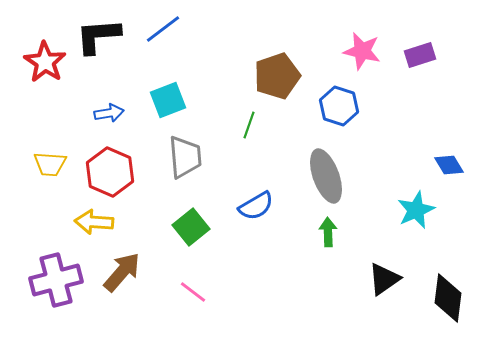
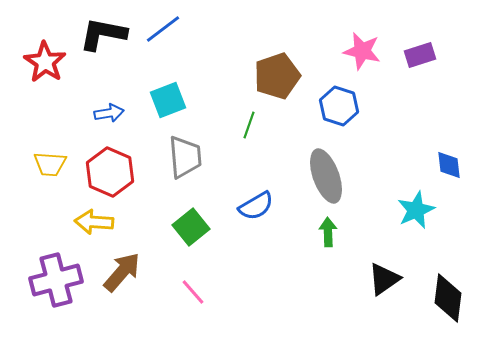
black L-shape: moved 5 px right, 2 px up; rotated 15 degrees clockwise
blue diamond: rotated 24 degrees clockwise
pink line: rotated 12 degrees clockwise
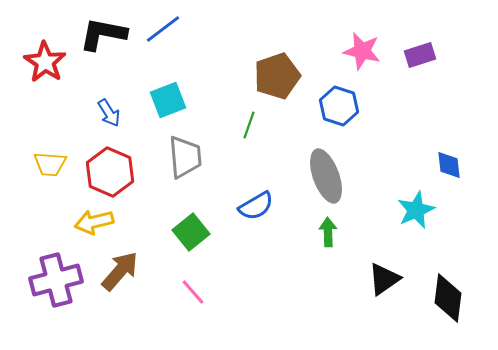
blue arrow: rotated 68 degrees clockwise
yellow arrow: rotated 18 degrees counterclockwise
green square: moved 5 px down
brown arrow: moved 2 px left, 1 px up
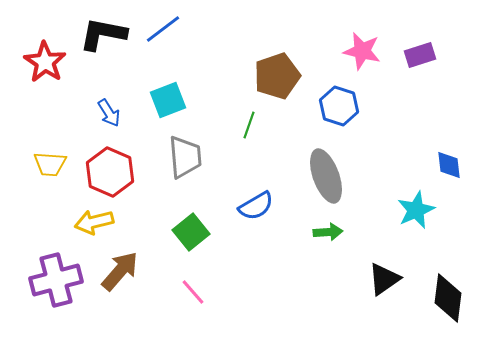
green arrow: rotated 88 degrees clockwise
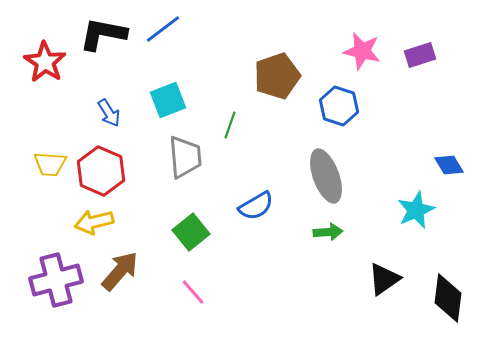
green line: moved 19 px left
blue diamond: rotated 24 degrees counterclockwise
red hexagon: moved 9 px left, 1 px up
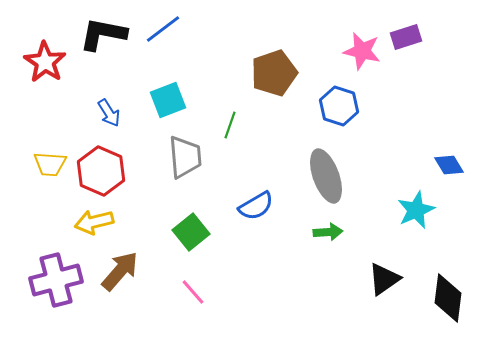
purple rectangle: moved 14 px left, 18 px up
brown pentagon: moved 3 px left, 3 px up
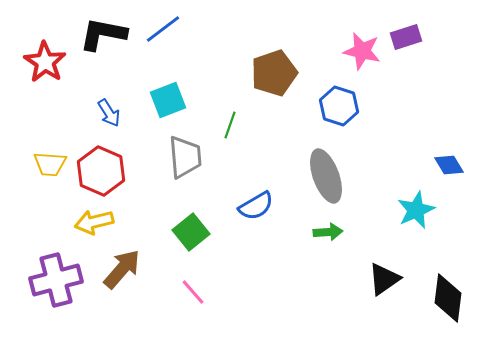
brown arrow: moved 2 px right, 2 px up
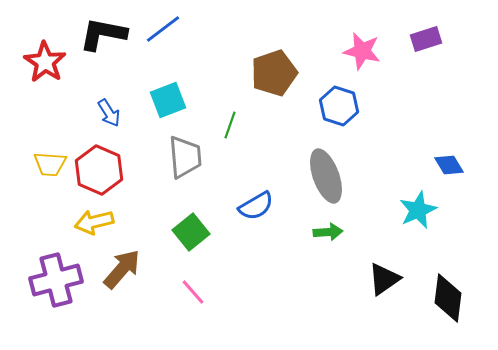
purple rectangle: moved 20 px right, 2 px down
red hexagon: moved 2 px left, 1 px up
cyan star: moved 2 px right
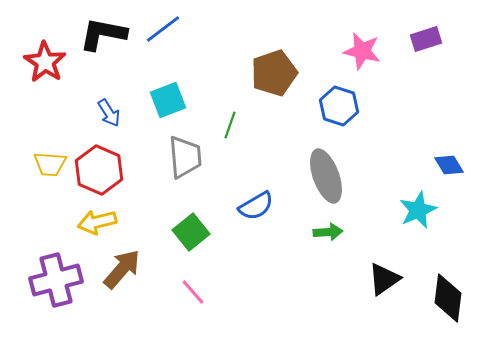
yellow arrow: moved 3 px right
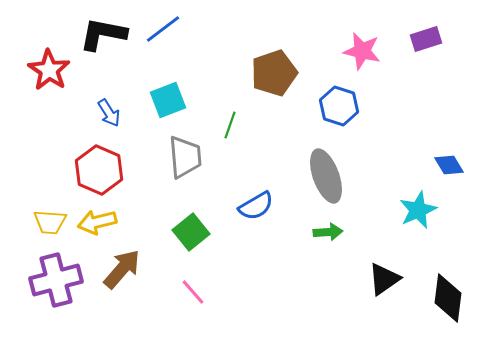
red star: moved 4 px right, 8 px down
yellow trapezoid: moved 58 px down
